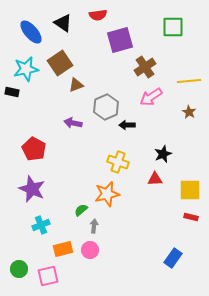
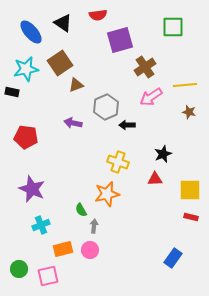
yellow line: moved 4 px left, 4 px down
brown star: rotated 16 degrees counterclockwise
red pentagon: moved 8 px left, 12 px up; rotated 20 degrees counterclockwise
green semicircle: rotated 80 degrees counterclockwise
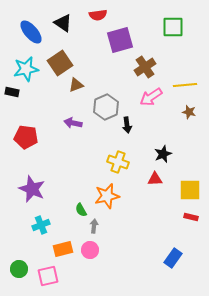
black arrow: rotated 98 degrees counterclockwise
orange star: moved 2 px down
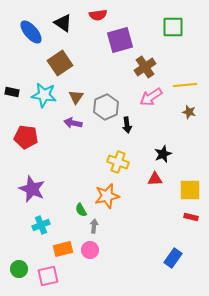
cyan star: moved 18 px right, 26 px down; rotated 20 degrees clockwise
brown triangle: moved 12 px down; rotated 35 degrees counterclockwise
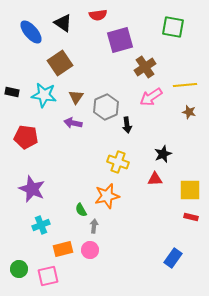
green square: rotated 10 degrees clockwise
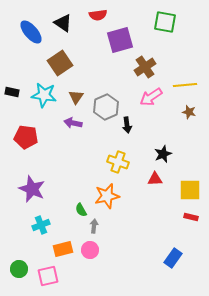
green square: moved 8 px left, 5 px up
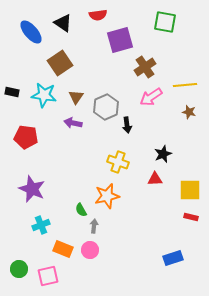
orange rectangle: rotated 36 degrees clockwise
blue rectangle: rotated 36 degrees clockwise
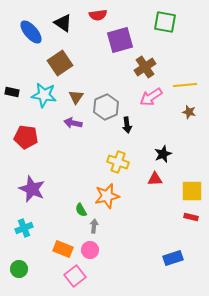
yellow square: moved 2 px right, 1 px down
cyan cross: moved 17 px left, 3 px down
pink square: moved 27 px right; rotated 25 degrees counterclockwise
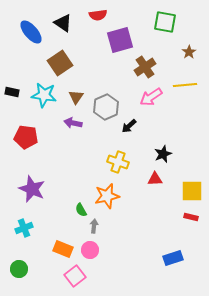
brown star: moved 60 px up; rotated 24 degrees clockwise
black arrow: moved 2 px right, 1 px down; rotated 56 degrees clockwise
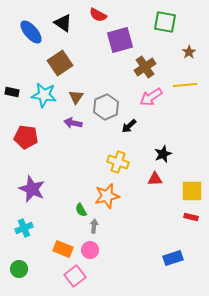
red semicircle: rotated 36 degrees clockwise
